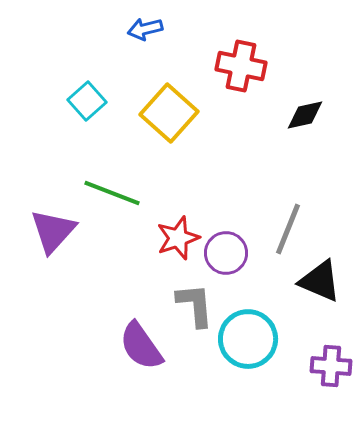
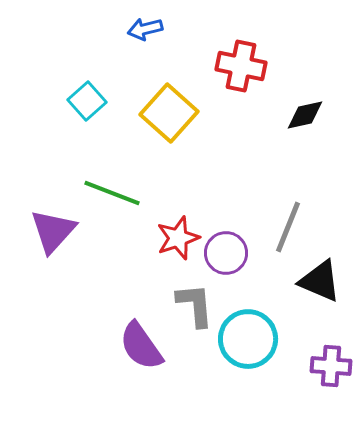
gray line: moved 2 px up
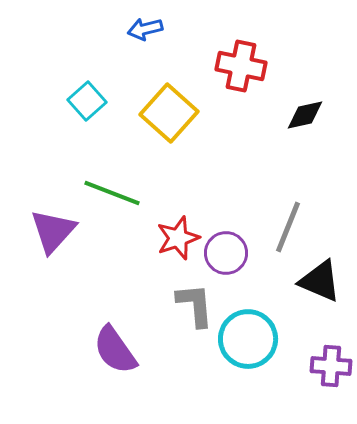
purple semicircle: moved 26 px left, 4 px down
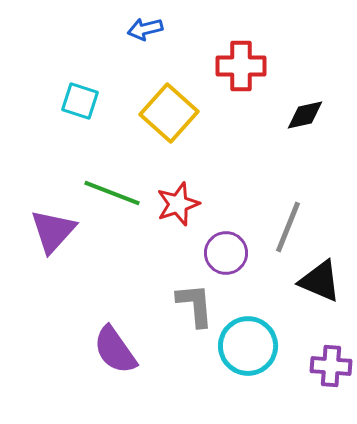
red cross: rotated 12 degrees counterclockwise
cyan square: moved 7 px left; rotated 30 degrees counterclockwise
red star: moved 34 px up
cyan circle: moved 7 px down
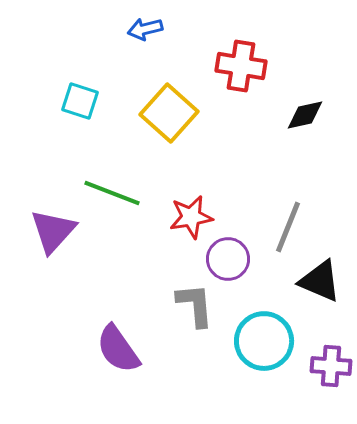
red cross: rotated 9 degrees clockwise
red star: moved 13 px right, 13 px down; rotated 9 degrees clockwise
purple circle: moved 2 px right, 6 px down
cyan circle: moved 16 px right, 5 px up
purple semicircle: moved 3 px right, 1 px up
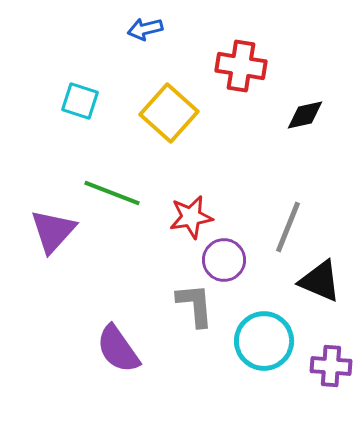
purple circle: moved 4 px left, 1 px down
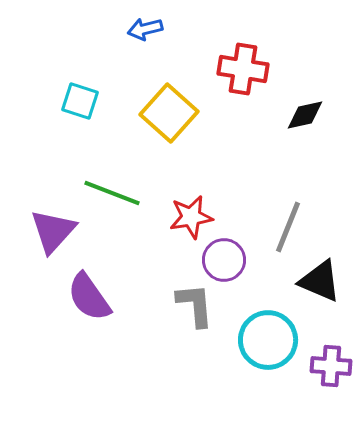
red cross: moved 2 px right, 3 px down
cyan circle: moved 4 px right, 1 px up
purple semicircle: moved 29 px left, 52 px up
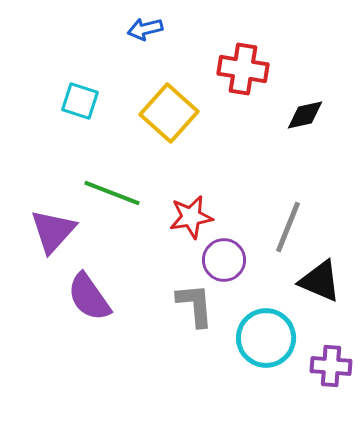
cyan circle: moved 2 px left, 2 px up
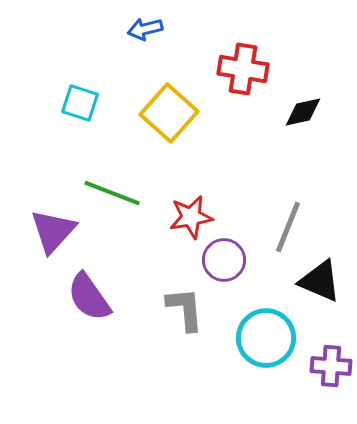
cyan square: moved 2 px down
black diamond: moved 2 px left, 3 px up
gray L-shape: moved 10 px left, 4 px down
